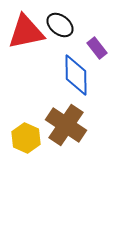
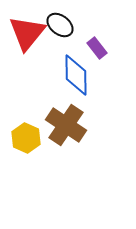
red triangle: moved 1 px right, 1 px down; rotated 39 degrees counterclockwise
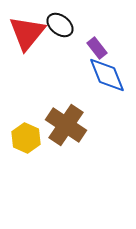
blue diamond: moved 31 px right; rotated 21 degrees counterclockwise
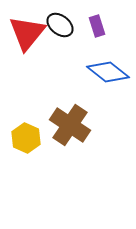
purple rectangle: moved 22 px up; rotated 20 degrees clockwise
blue diamond: moved 1 px right, 3 px up; rotated 30 degrees counterclockwise
brown cross: moved 4 px right
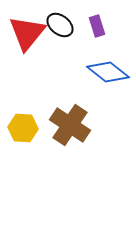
yellow hexagon: moved 3 px left, 10 px up; rotated 20 degrees counterclockwise
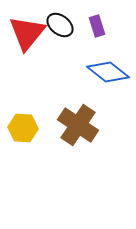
brown cross: moved 8 px right
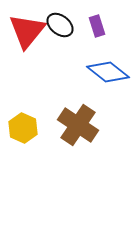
red triangle: moved 2 px up
yellow hexagon: rotated 20 degrees clockwise
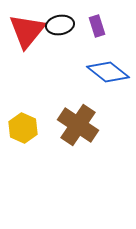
black ellipse: rotated 48 degrees counterclockwise
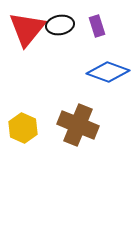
red triangle: moved 2 px up
blue diamond: rotated 18 degrees counterclockwise
brown cross: rotated 12 degrees counterclockwise
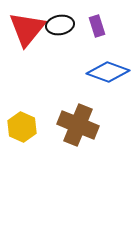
yellow hexagon: moved 1 px left, 1 px up
